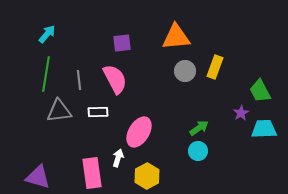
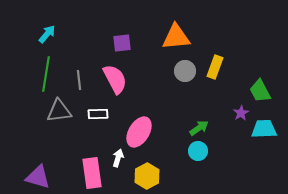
white rectangle: moved 2 px down
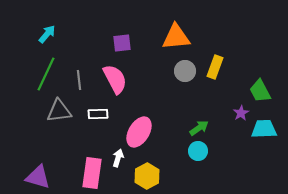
green line: rotated 16 degrees clockwise
pink rectangle: rotated 16 degrees clockwise
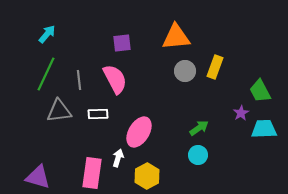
cyan circle: moved 4 px down
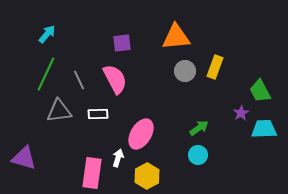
gray line: rotated 18 degrees counterclockwise
pink ellipse: moved 2 px right, 2 px down
purple triangle: moved 14 px left, 19 px up
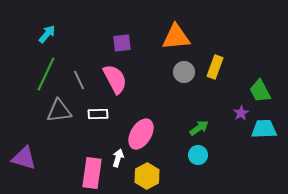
gray circle: moved 1 px left, 1 px down
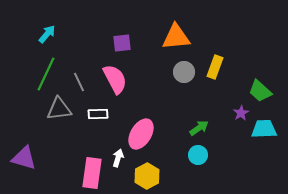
gray line: moved 2 px down
green trapezoid: rotated 20 degrees counterclockwise
gray triangle: moved 2 px up
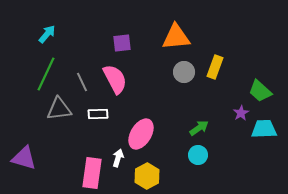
gray line: moved 3 px right
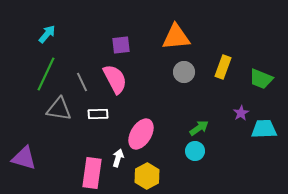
purple square: moved 1 px left, 2 px down
yellow rectangle: moved 8 px right
green trapezoid: moved 1 px right, 12 px up; rotated 20 degrees counterclockwise
gray triangle: rotated 16 degrees clockwise
cyan circle: moved 3 px left, 4 px up
